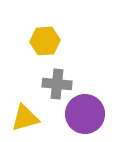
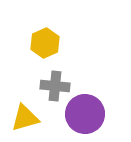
yellow hexagon: moved 2 px down; rotated 20 degrees counterclockwise
gray cross: moved 2 px left, 2 px down
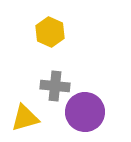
yellow hexagon: moved 5 px right, 11 px up; rotated 12 degrees counterclockwise
purple circle: moved 2 px up
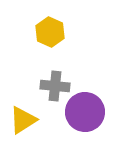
yellow triangle: moved 2 px left, 2 px down; rotated 16 degrees counterclockwise
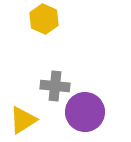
yellow hexagon: moved 6 px left, 13 px up
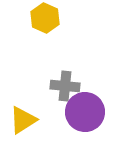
yellow hexagon: moved 1 px right, 1 px up
gray cross: moved 10 px right
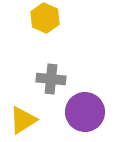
gray cross: moved 14 px left, 7 px up
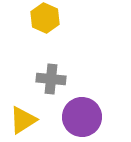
purple circle: moved 3 px left, 5 px down
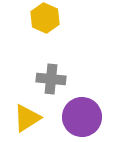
yellow triangle: moved 4 px right, 2 px up
